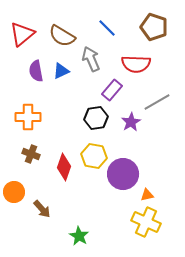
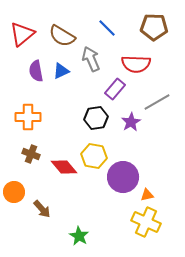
brown pentagon: rotated 16 degrees counterclockwise
purple rectangle: moved 3 px right, 1 px up
red diamond: rotated 60 degrees counterclockwise
purple circle: moved 3 px down
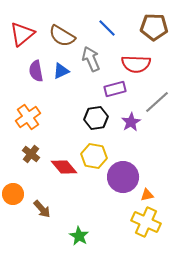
purple rectangle: rotated 35 degrees clockwise
gray line: rotated 12 degrees counterclockwise
orange cross: rotated 35 degrees counterclockwise
brown cross: rotated 18 degrees clockwise
orange circle: moved 1 px left, 2 px down
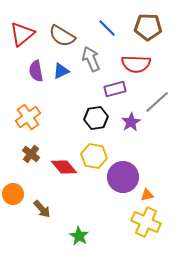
brown pentagon: moved 6 px left
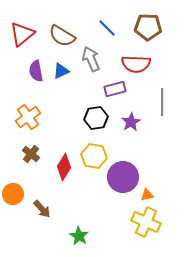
gray line: moved 5 px right; rotated 48 degrees counterclockwise
red diamond: rotated 72 degrees clockwise
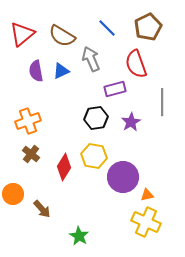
brown pentagon: rotated 28 degrees counterclockwise
red semicircle: rotated 68 degrees clockwise
orange cross: moved 4 px down; rotated 15 degrees clockwise
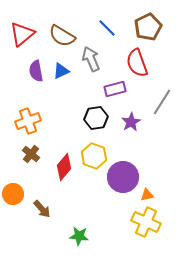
red semicircle: moved 1 px right, 1 px up
gray line: rotated 32 degrees clockwise
yellow hexagon: rotated 10 degrees clockwise
red diamond: rotated 8 degrees clockwise
green star: rotated 24 degrees counterclockwise
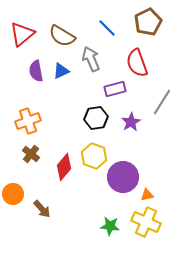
brown pentagon: moved 5 px up
green star: moved 31 px right, 10 px up
